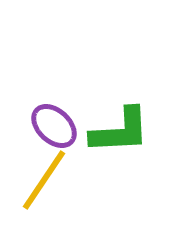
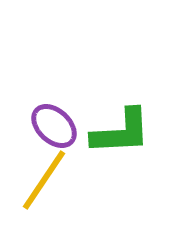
green L-shape: moved 1 px right, 1 px down
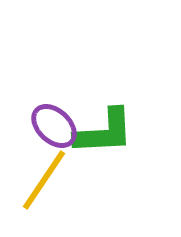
green L-shape: moved 17 px left
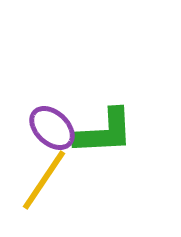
purple ellipse: moved 2 px left, 2 px down
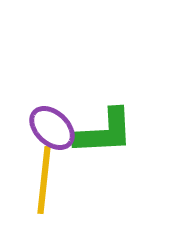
yellow line: rotated 28 degrees counterclockwise
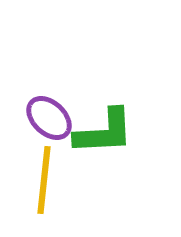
purple ellipse: moved 3 px left, 10 px up
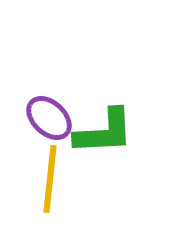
yellow line: moved 6 px right, 1 px up
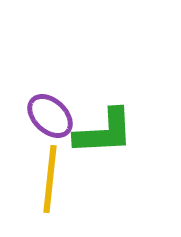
purple ellipse: moved 1 px right, 2 px up
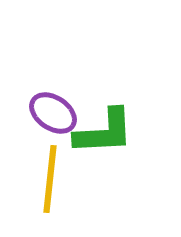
purple ellipse: moved 3 px right, 3 px up; rotated 9 degrees counterclockwise
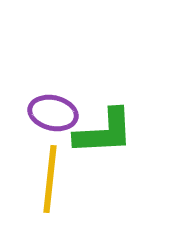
purple ellipse: rotated 21 degrees counterclockwise
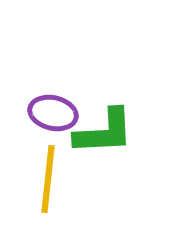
yellow line: moved 2 px left
